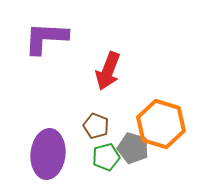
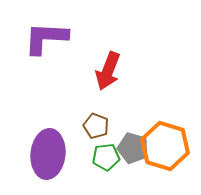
orange hexagon: moved 4 px right, 22 px down
green pentagon: rotated 8 degrees clockwise
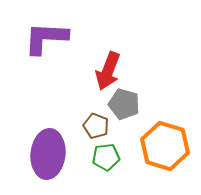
gray pentagon: moved 9 px left, 44 px up
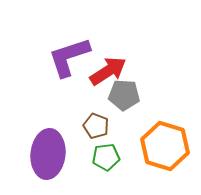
purple L-shape: moved 23 px right, 19 px down; rotated 21 degrees counterclockwise
red arrow: rotated 144 degrees counterclockwise
gray pentagon: moved 9 px up; rotated 12 degrees counterclockwise
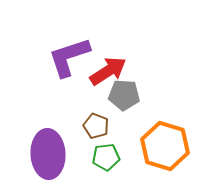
purple ellipse: rotated 9 degrees counterclockwise
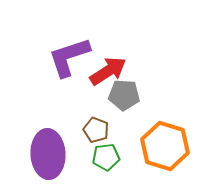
brown pentagon: moved 4 px down
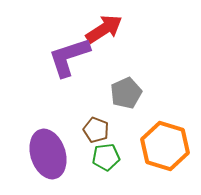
red arrow: moved 4 px left, 42 px up
gray pentagon: moved 2 px right, 2 px up; rotated 28 degrees counterclockwise
purple ellipse: rotated 15 degrees counterclockwise
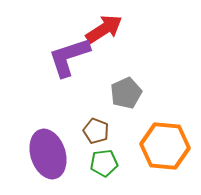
brown pentagon: moved 1 px down
orange hexagon: rotated 12 degrees counterclockwise
green pentagon: moved 2 px left, 6 px down
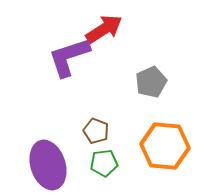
gray pentagon: moved 25 px right, 11 px up
purple ellipse: moved 11 px down
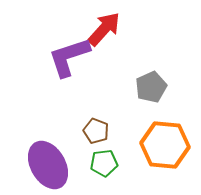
red arrow: rotated 15 degrees counterclockwise
gray pentagon: moved 5 px down
orange hexagon: moved 1 px up
purple ellipse: rotated 12 degrees counterclockwise
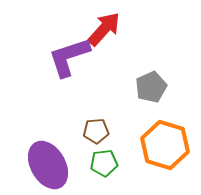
brown pentagon: rotated 25 degrees counterclockwise
orange hexagon: rotated 12 degrees clockwise
